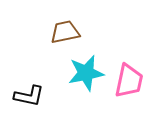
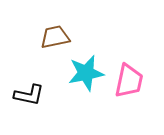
brown trapezoid: moved 10 px left, 5 px down
black L-shape: moved 1 px up
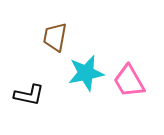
brown trapezoid: rotated 68 degrees counterclockwise
pink trapezoid: rotated 138 degrees clockwise
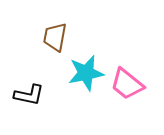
pink trapezoid: moved 2 px left, 3 px down; rotated 21 degrees counterclockwise
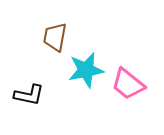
cyan star: moved 3 px up
pink trapezoid: moved 1 px right
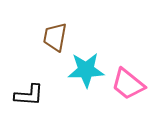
cyan star: rotated 9 degrees clockwise
black L-shape: rotated 8 degrees counterclockwise
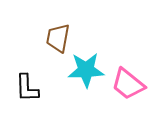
brown trapezoid: moved 3 px right, 1 px down
black L-shape: moved 2 px left, 7 px up; rotated 84 degrees clockwise
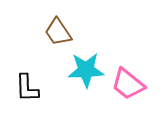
brown trapezoid: moved 6 px up; rotated 44 degrees counterclockwise
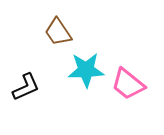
black L-shape: moved 1 px left, 1 px up; rotated 112 degrees counterclockwise
